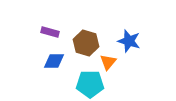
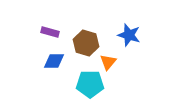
blue star: moved 6 px up
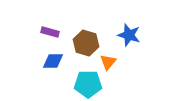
blue diamond: moved 1 px left
cyan pentagon: moved 2 px left
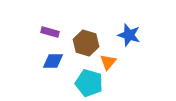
cyan pentagon: moved 1 px right, 1 px up; rotated 16 degrees clockwise
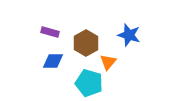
brown hexagon: rotated 15 degrees clockwise
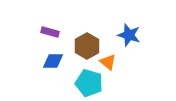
brown hexagon: moved 1 px right, 3 px down
orange triangle: rotated 30 degrees counterclockwise
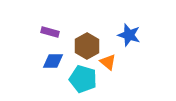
cyan pentagon: moved 6 px left, 4 px up
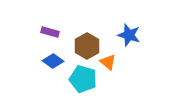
blue diamond: rotated 35 degrees clockwise
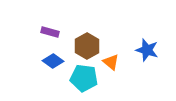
blue star: moved 18 px right, 15 px down
orange triangle: moved 3 px right
cyan pentagon: moved 1 px right, 1 px up; rotated 8 degrees counterclockwise
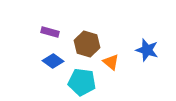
brown hexagon: moved 2 px up; rotated 15 degrees counterclockwise
cyan pentagon: moved 2 px left, 4 px down
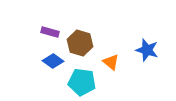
brown hexagon: moved 7 px left, 1 px up
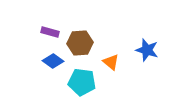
brown hexagon: rotated 20 degrees counterclockwise
